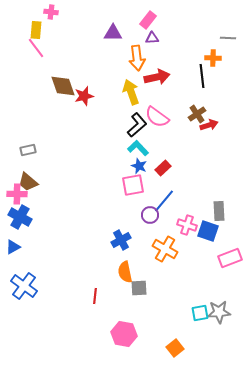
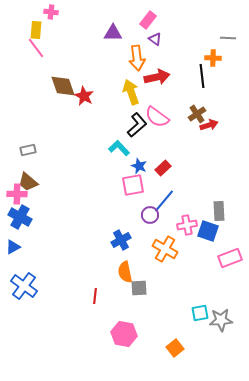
purple triangle at (152, 38): moved 3 px right, 1 px down; rotated 40 degrees clockwise
red star at (84, 96): rotated 30 degrees counterclockwise
cyan L-shape at (138, 148): moved 19 px left
pink cross at (187, 225): rotated 30 degrees counterclockwise
gray star at (219, 312): moved 2 px right, 8 px down
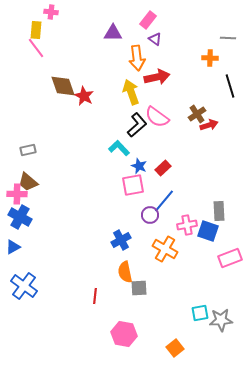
orange cross at (213, 58): moved 3 px left
black line at (202, 76): moved 28 px right, 10 px down; rotated 10 degrees counterclockwise
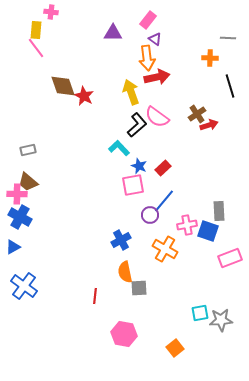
orange arrow at (137, 58): moved 10 px right
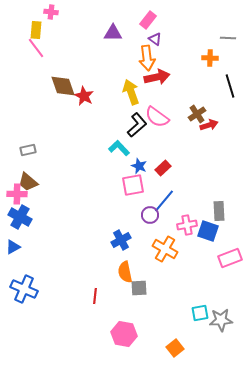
blue cross at (24, 286): moved 3 px down; rotated 12 degrees counterclockwise
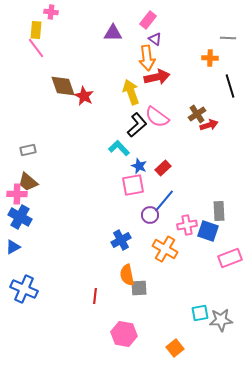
orange semicircle at (125, 272): moved 2 px right, 3 px down
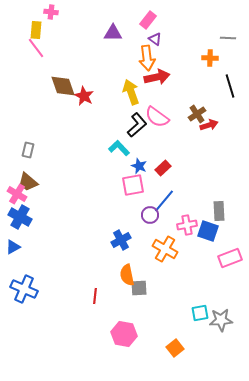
gray rectangle at (28, 150): rotated 63 degrees counterclockwise
pink cross at (17, 194): rotated 30 degrees clockwise
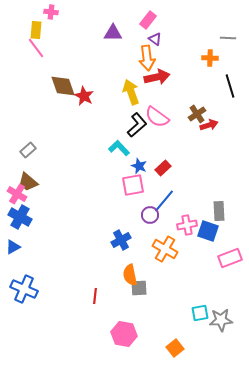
gray rectangle at (28, 150): rotated 35 degrees clockwise
orange semicircle at (127, 275): moved 3 px right
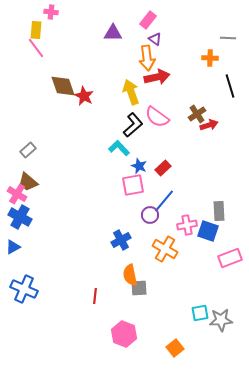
black L-shape at (137, 125): moved 4 px left
pink hexagon at (124, 334): rotated 10 degrees clockwise
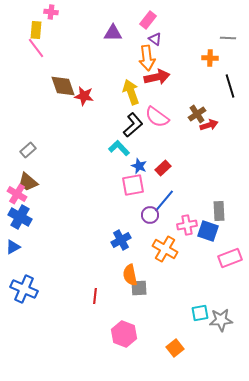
red star at (84, 96): rotated 18 degrees counterclockwise
